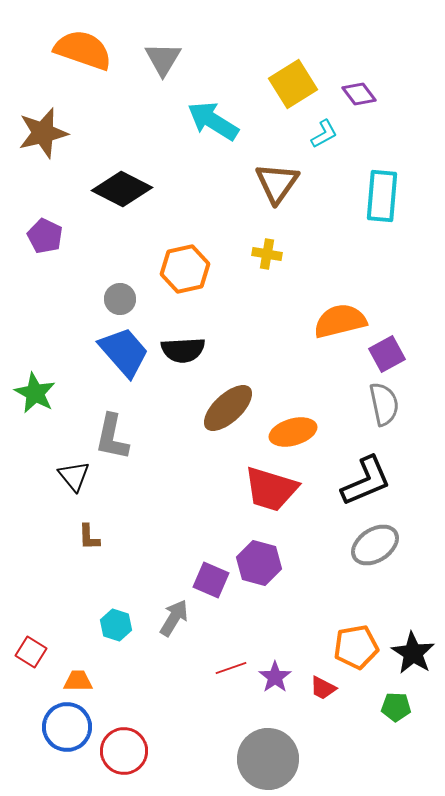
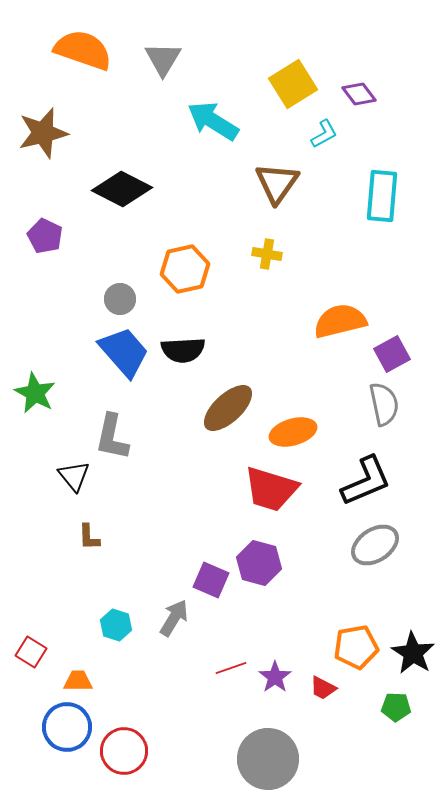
purple square at (387, 354): moved 5 px right
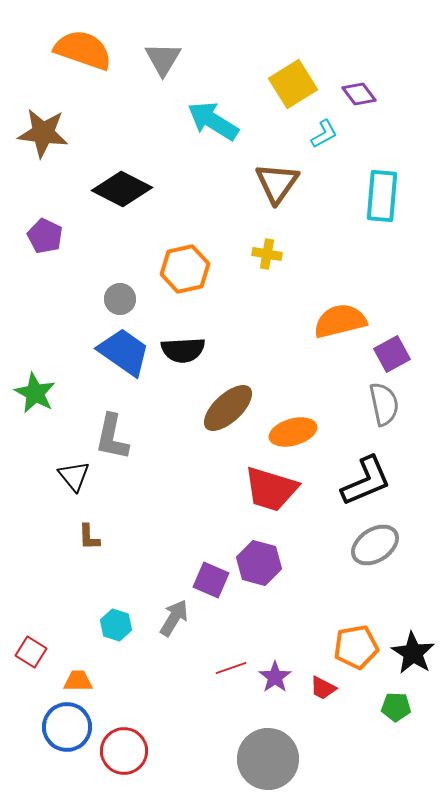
brown star at (43, 133): rotated 21 degrees clockwise
blue trapezoid at (124, 352): rotated 14 degrees counterclockwise
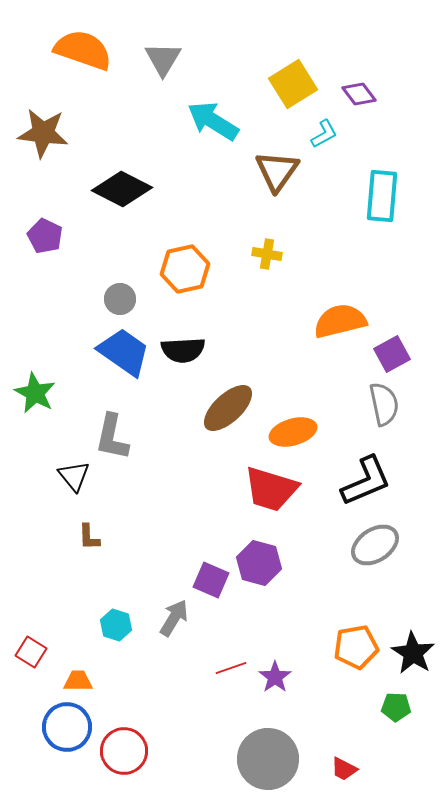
brown triangle at (277, 183): moved 12 px up
red trapezoid at (323, 688): moved 21 px right, 81 px down
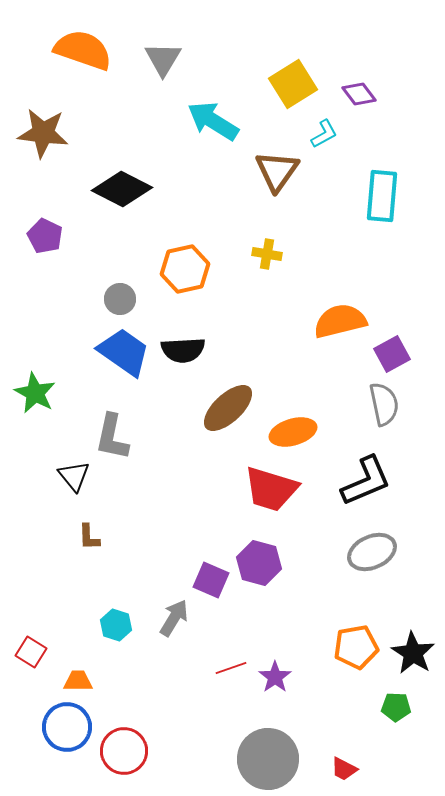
gray ellipse at (375, 545): moved 3 px left, 7 px down; rotated 9 degrees clockwise
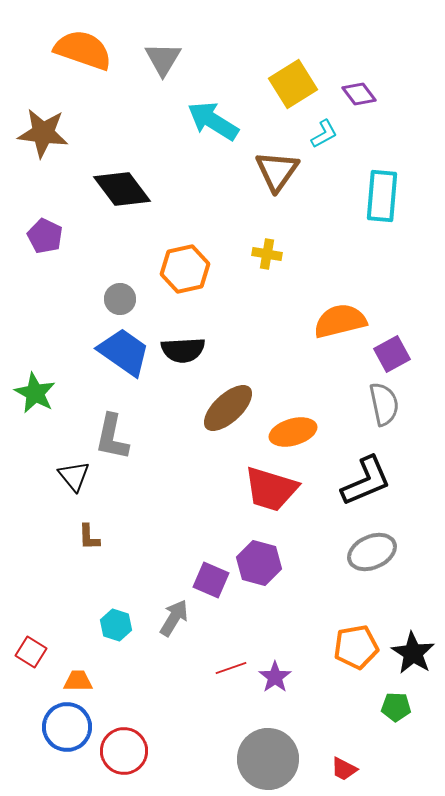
black diamond at (122, 189): rotated 26 degrees clockwise
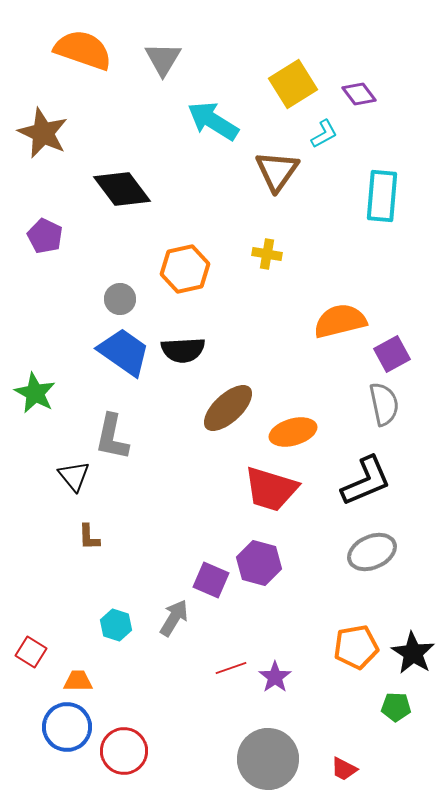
brown star at (43, 133): rotated 18 degrees clockwise
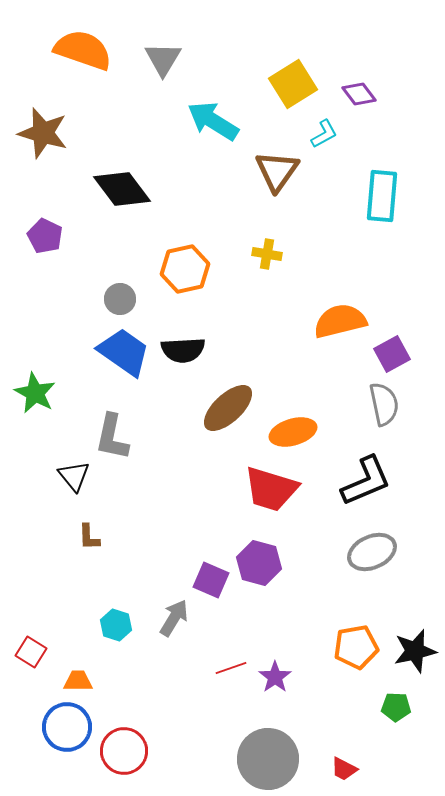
brown star at (43, 133): rotated 9 degrees counterclockwise
black star at (413, 653): moved 2 px right, 2 px up; rotated 27 degrees clockwise
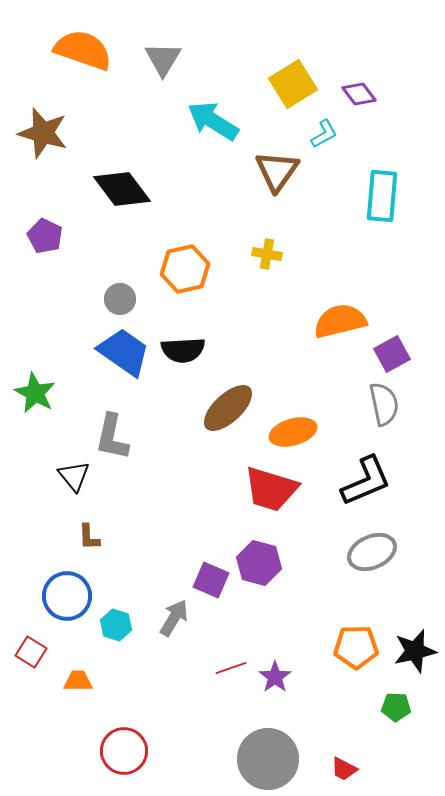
orange pentagon at (356, 647): rotated 9 degrees clockwise
blue circle at (67, 727): moved 131 px up
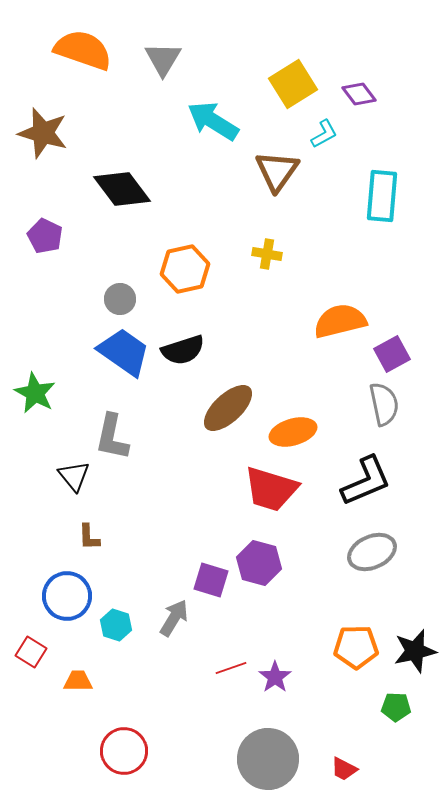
black semicircle at (183, 350): rotated 15 degrees counterclockwise
purple square at (211, 580): rotated 6 degrees counterclockwise
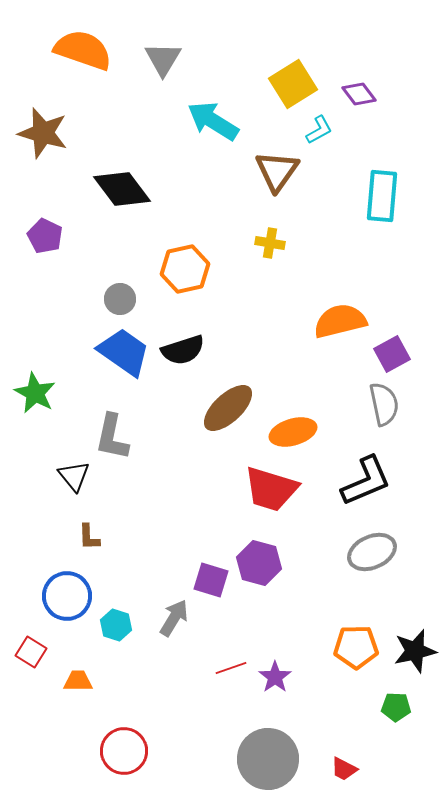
cyan L-shape at (324, 134): moved 5 px left, 4 px up
yellow cross at (267, 254): moved 3 px right, 11 px up
